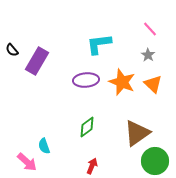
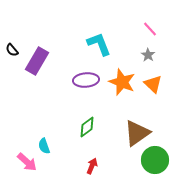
cyan L-shape: rotated 76 degrees clockwise
green circle: moved 1 px up
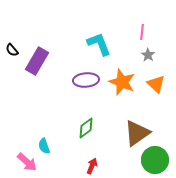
pink line: moved 8 px left, 3 px down; rotated 49 degrees clockwise
orange triangle: moved 3 px right
green diamond: moved 1 px left, 1 px down
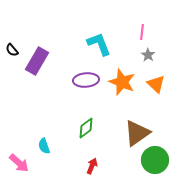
pink arrow: moved 8 px left, 1 px down
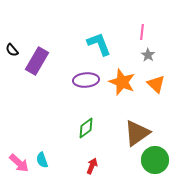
cyan semicircle: moved 2 px left, 14 px down
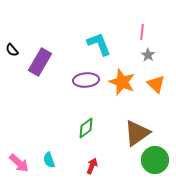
purple rectangle: moved 3 px right, 1 px down
cyan semicircle: moved 7 px right
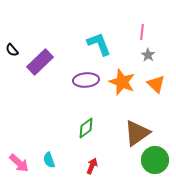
purple rectangle: rotated 16 degrees clockwise
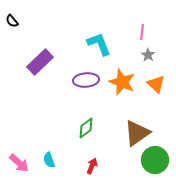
black semicircle: moved 29 px up
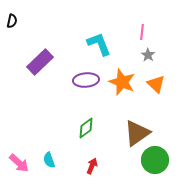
black semicircle: rotated 128 degrees counterclockwise
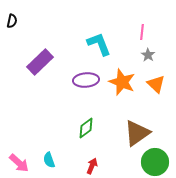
green circle: moved 2 px down
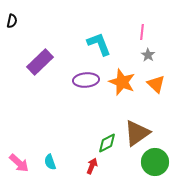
green diamond: moved 21 px right, 15 px down; rotated 10 degrees clockwise
cyan semicircle: moved 1 px right, 2 px down
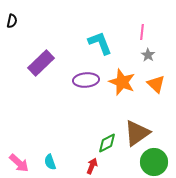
cyan L-shape: moved 1 px right, 1 px up
purple rectangle: moved 1 px right, 1 px down
green circle: moved 1 px left
